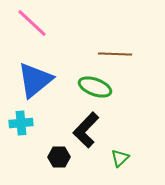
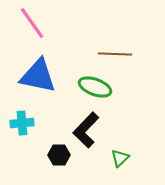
pink line: rotated 12 degrees clockwise
blue triangle: moved 3 px right, 4 px up; rotated 51 degrees clockwise
cyan cross: moved 1 px right
black hexagon: moved 2 px up
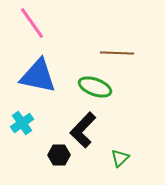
brown line: moved 2 px right, 1 px up
cyan cross: rotated 30 degrees counterclockwise
black L-shape: moved 3 px left
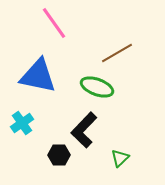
pink line: moved 22 px right
brown line: rotated 32 degrees counterclockwise
green ellipse: moved 2 px right
black L-shape: moved 1 px right
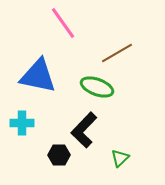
pink line: moved 9 px right
cyan cross: rotated 35 degrees clockwise
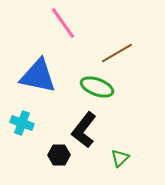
cyan cross: rotated 20 degrees clockwise
black L-shape: rotated 6 degrees counterclockwise
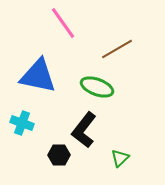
brown line: moved 4 px up
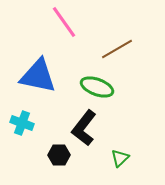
pink line: moved 1 px right, 1 px up
black L-shape: moved 2 px up
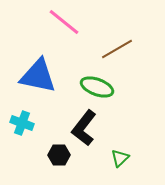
pink line: rotated 16 degrees counterclockwise
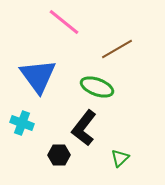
blue triangle: rotated 42 degrees clockwise
